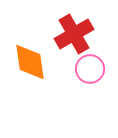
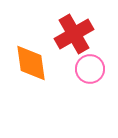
orange diamond: moved 1 px right, 1 px down
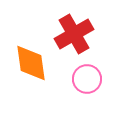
pink circle: moved 3 px left, 10 px down
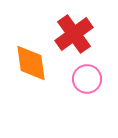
red cross: rotated 6 degrees counterclockwise
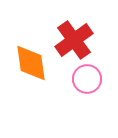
red cross: moved 6 px down
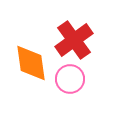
pink circle: moved 17 px left
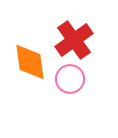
orange diamond: moved 1 px left, 1 px up
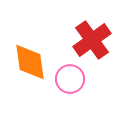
red cross: moved 18 px right
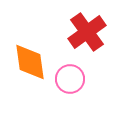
red cross: moved 5 px left, 8 px up
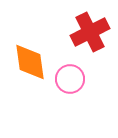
red cross: moved 3 px right; rotated 9 degrees clockwise
